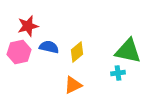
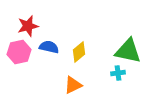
yellow diamond: moved 2 px right
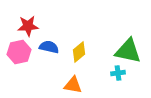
red star: rotated 10 degrees clockwise
orange triangle: rotated 36 degrees clockwise
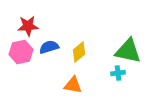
blue semicircle: rotated 30 degrees counterclockwise
pink hexagon: moved 2 px right
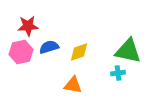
yellow diamond: rotated 20 degrees clockwise
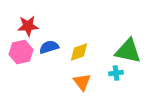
cyan cross: moved 2 px left
orange triangle: moved 9 px right, 3 px up; rotated 42 degrees clockwise
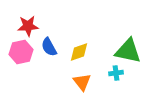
blue semicircle: rotated 102 degrees counterclockwise
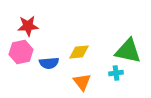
blue semicircle: moved 16 px down; rotated 66 degrees counterclockwise
yellow diamond: rotated 15 degrees clockwise
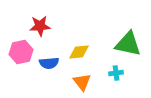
red star: moved 12 px right
green triangle: moved 7 px up
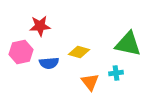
yellow diamond: rotated 20 degrees clockwise
orange triangle: moved 8 px right
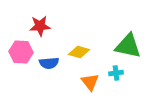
green triangle: moved 2 px down
pink hexagon: rotated 15 degrees clockwise
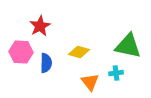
red star: rotated 25 degrees counterclockwise
blue semicircle: moved 3 px left; rotated 84 degrees counterclockwise
